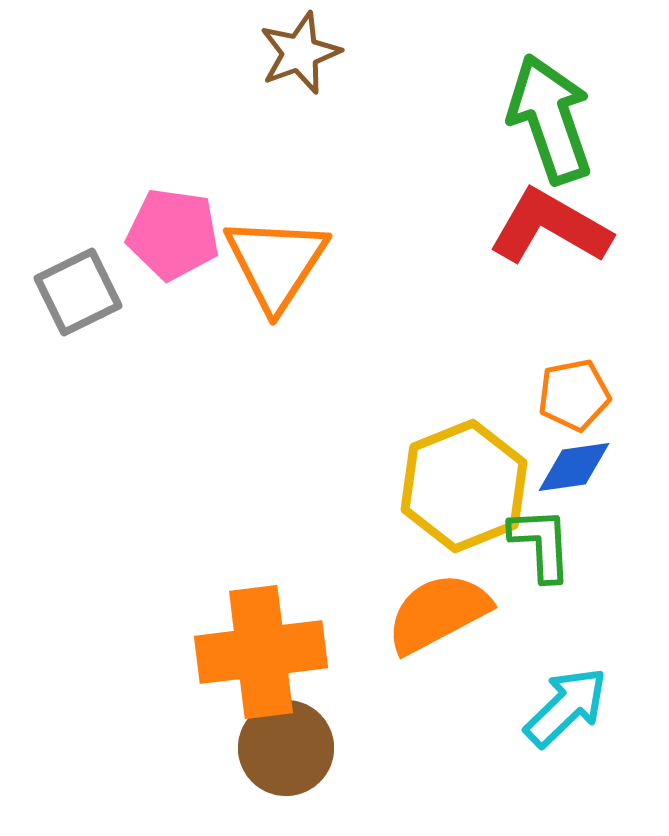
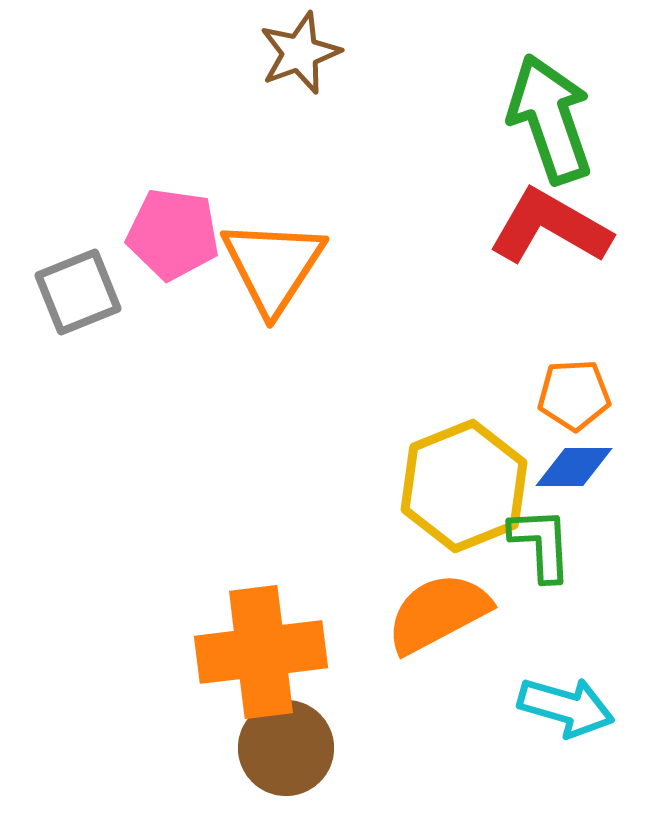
orange triangle: moved 3 px left, 3 px down
gray square: rotated 4 degrees clockwise
orange pentagon: rotated 8 degrees clockwise
blue diamond: rotated 8 degrees clockwise
cyan arrow: rotated 60 degrees clockwise
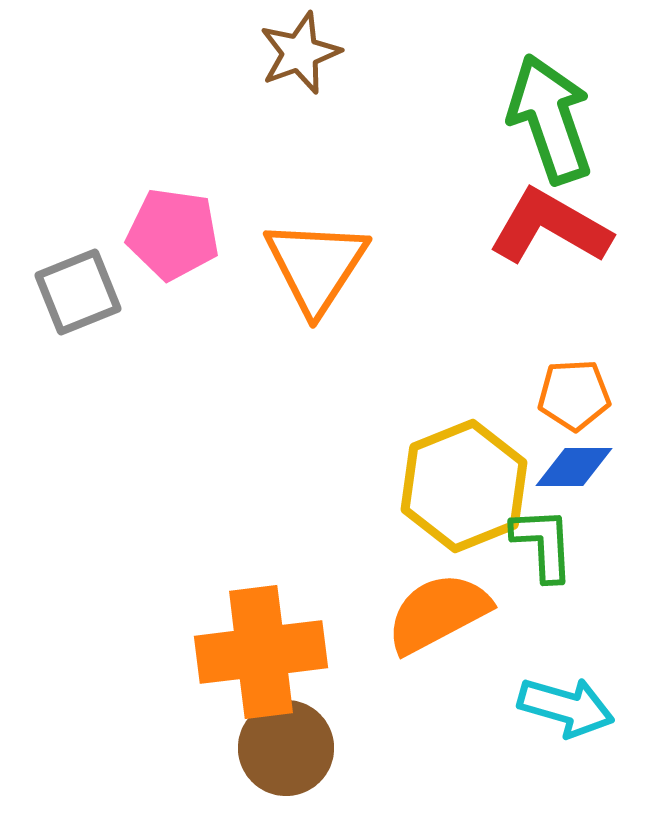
orange triangle: moved 43 px right
green L-shape: moved 2 px right
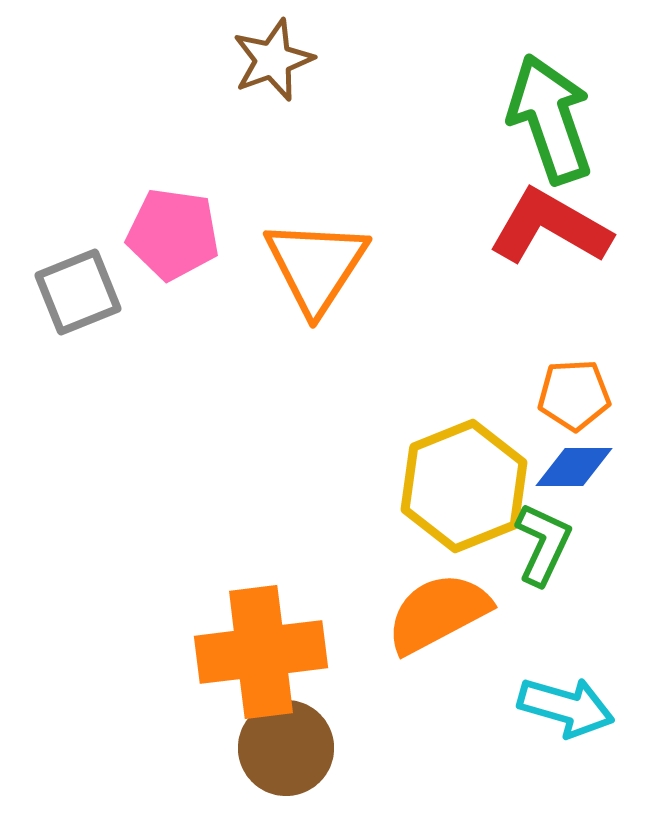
brown star: moved 27 px left, 7 px down
green L-shape: rotated 28 degrees clockwise
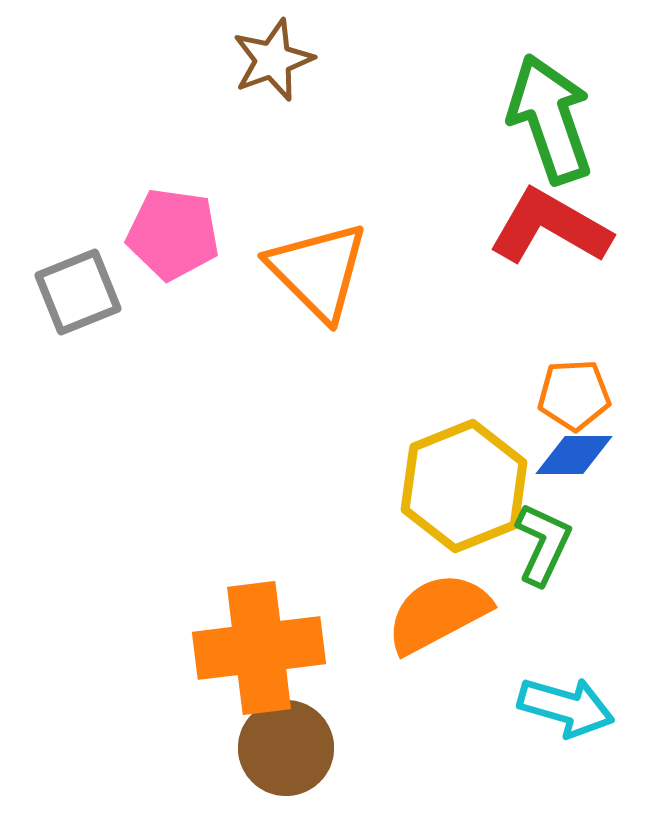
orange triangle: moved 2 px right, 5 px down; rotated 18 degrees counterclockwise
blue diamond: moved 12 px up
orange cross: moved 2 px left, 4 px up
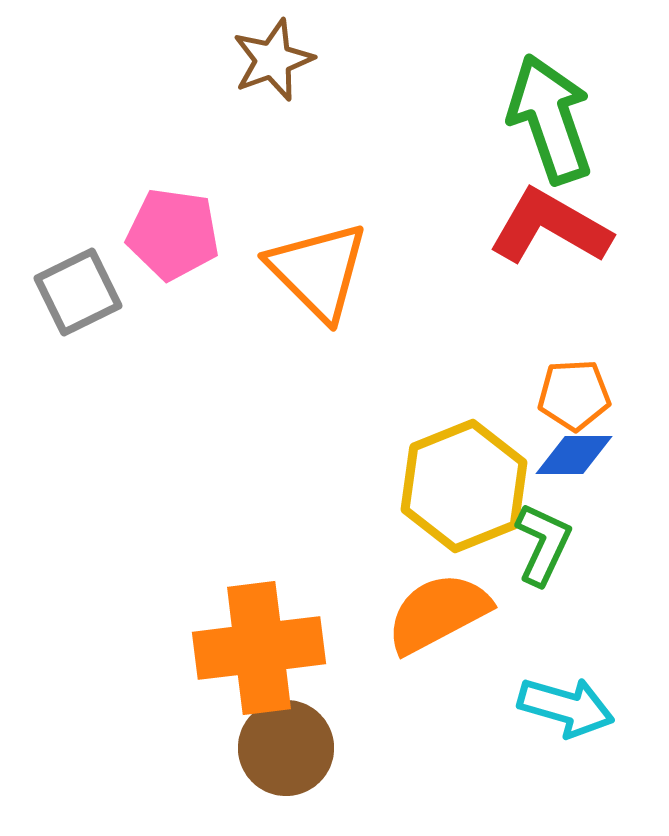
gray square: rotated 4 degrees counterclockwise
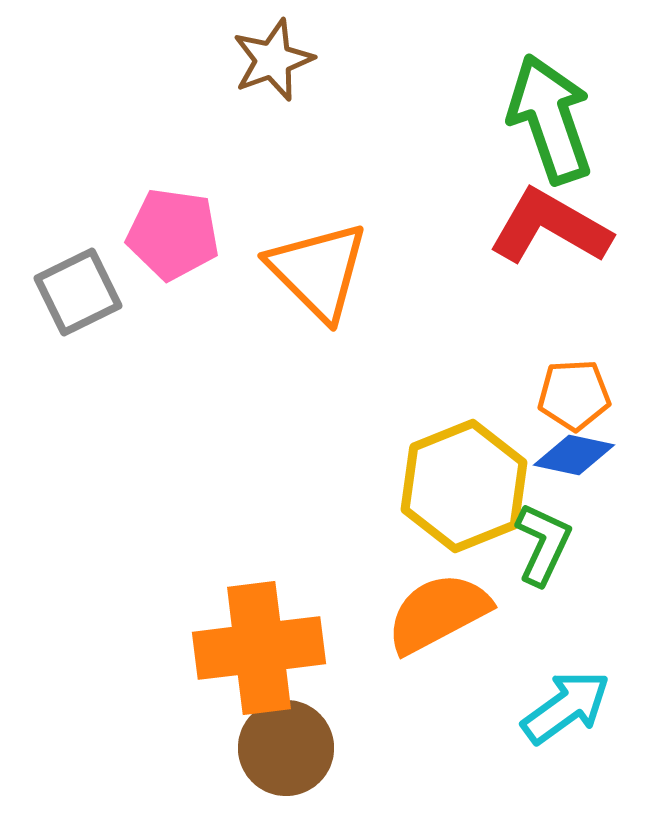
blue diamond: rotated 12 degrees clockwise
cyan arrow: rotated 52 degrees counterclockwise
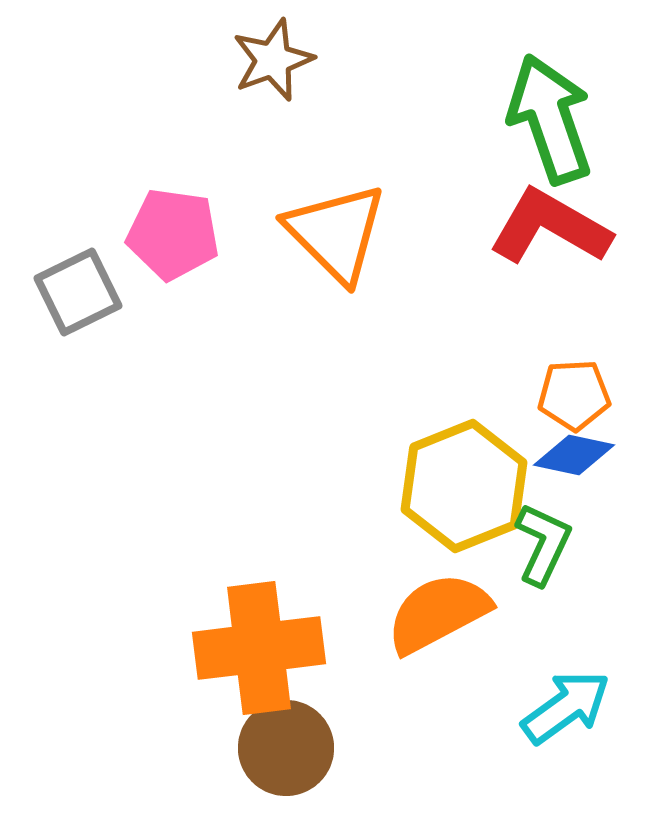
orange triangle: moved 18 px right, 38 px up
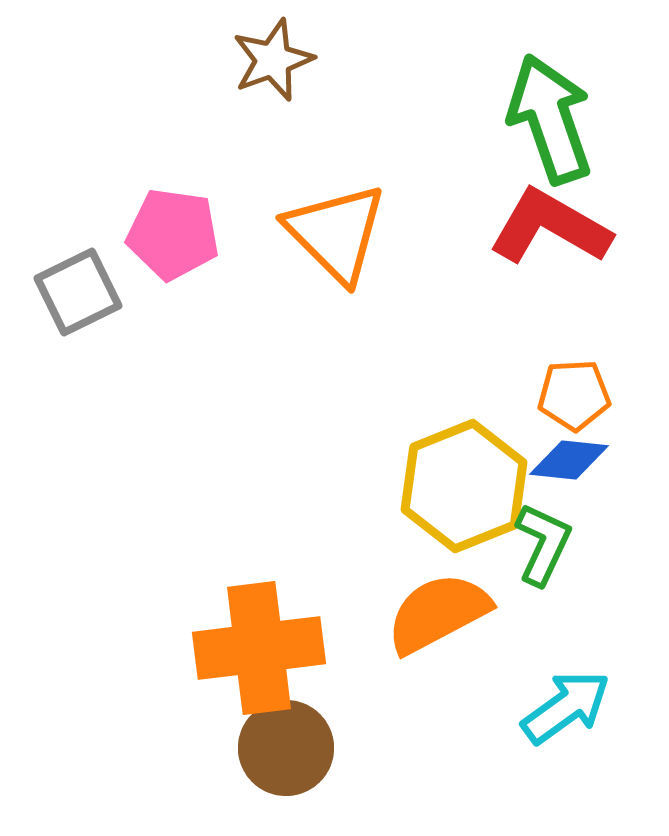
blue diamond: moved 5 px left, 5 px down; rotated 6 degrees counterclockwise
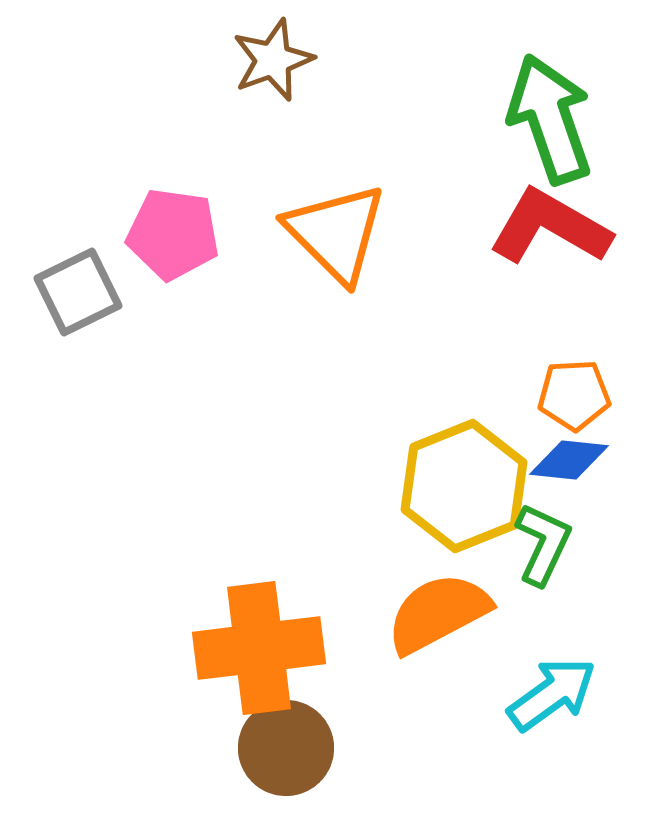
cyan arrow: moved 14 px left, 13 px up
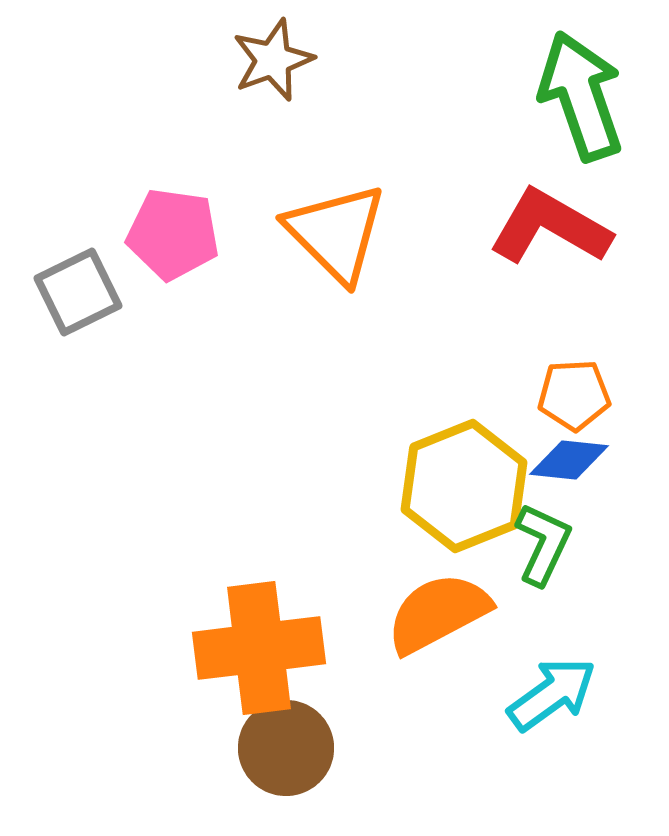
green arrow: moved 31 px right, 23 px up
